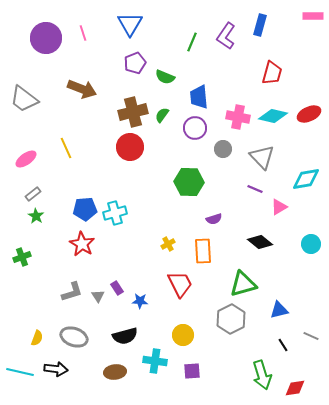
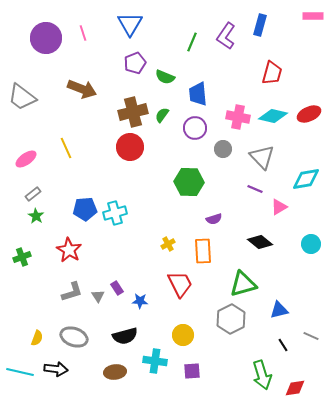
blue trapezoid at (199, 97): moved 1 px left, 3 px up
gray trapezoid at (24, 99): moved 2 px left, 2 px up
red star at (82, 244): moved 13 px left, 6 px down
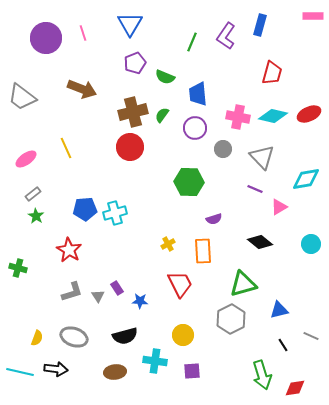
green cross at (22, 257): moved 4 px left, 11 px down; rotated 36 degrees clockwise
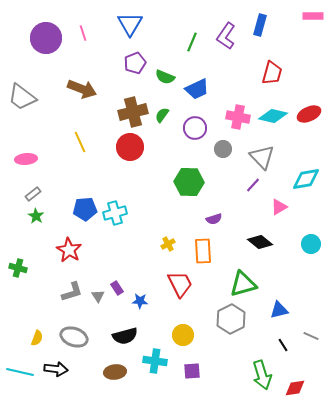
blue trapezoid at (198, 94): moved 1 px left, 5 px up; rotated 110 degrees counterclockwise
yellow line at (66, 148): moved 14 px right, 6 px up
pink ellipse at (26, 159): rotated 30 degrees clockwise
purple line at (255, 189): moved 2 px left, 4 px up; rotated 70 degrees counterclockwise
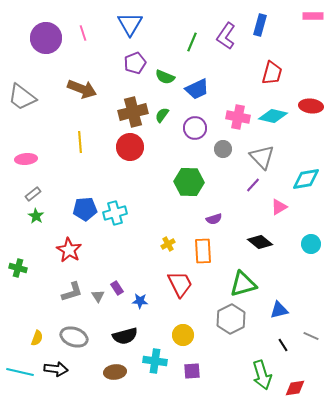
red ellipse at (309, 114): moved 2 px right, 8 px up; rotated 30 degrees clockwise
yellow line at (80, 142): rotated 20 degrees clockwise
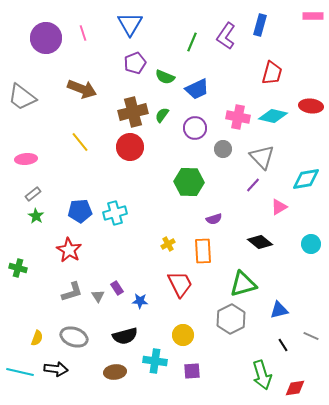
yellow line at (80, 142): rotated 35 degrees counterclockwise
blue pentagon at (85, 209): moved 5 px left, 2 px down
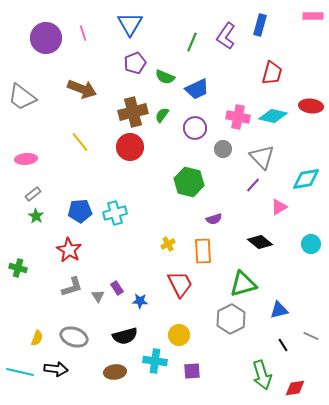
green hexagon at (189, 182): rotated 12 degrees clockwise
gray L-shape at (72, 292): moved 5 px up
yellow circle at (183, 335): moved 4 px left
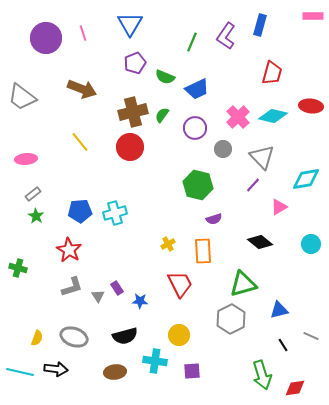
pink cross at (238, 117): rotated 35 degrees clockwise
green hexagon at (189, 182): moved 9 px right, 3 px down
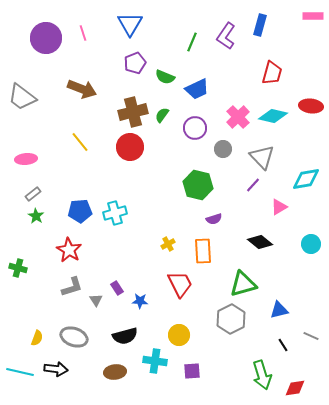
gray triangle at (98, 296): moved 2 px left, 4 px down
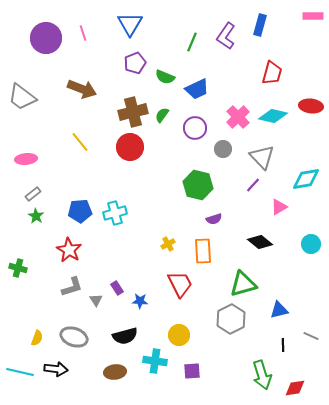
black line at (283, 345): rotated 32 degrees clockwise
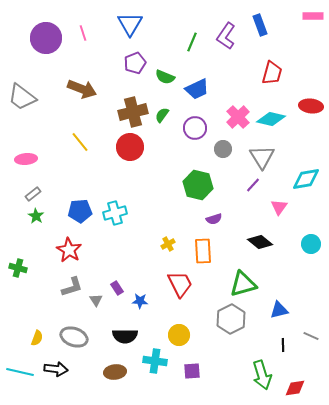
blue rectangle at (260, 25): rotated 35 degrees counterclockwise
cyan diamond at (273, 116): moved 2 px left, 3 px down
gray triangle at (262, 157): rotated 12 degrees clockwise
pink triangle at (279, 207): rotated 24 degrees counterclockwise
black semicircle at (125, 336): rotated 15 degrees clockwise
